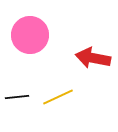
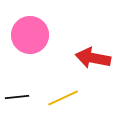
yellow line: moved 5 px right, 1 px down
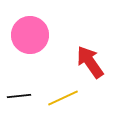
red arrow: moved 3 px left, 4 px down; rotated 44 degrees clockwise
black line: moved 2 px right, 1 px up
